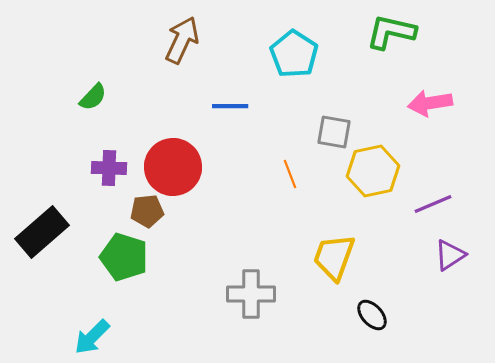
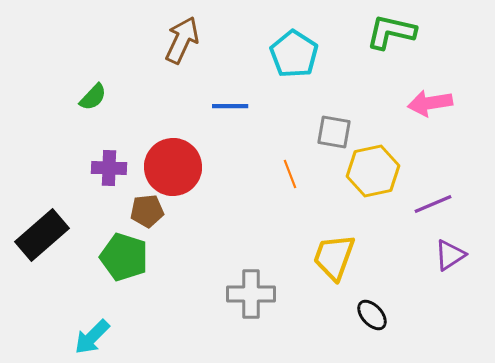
black rectangle: moved 3 px down
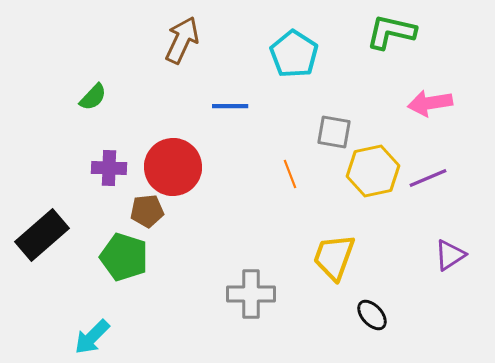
purple line: moved 5 px left, 26 px up
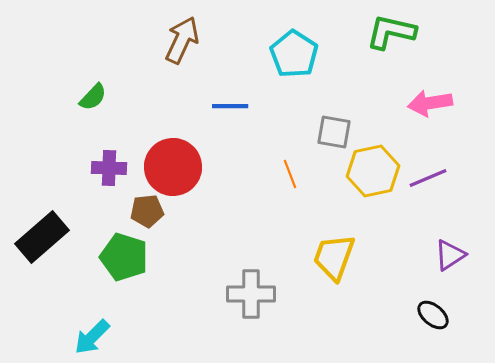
black rectangle: moved 2 px down
black ellipse: moved 61 px right; rotated 8 degrees counterclockwise
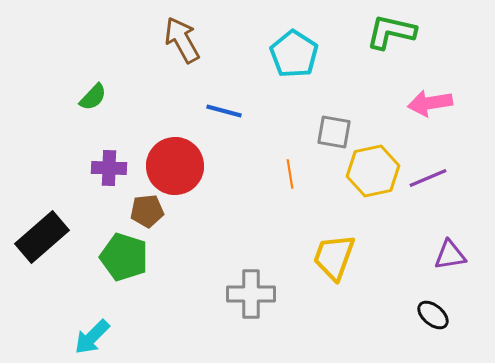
brown arrow: rotated 54 degrees counterclockwise
blue line: moved 6 px left, 5 px down; rotated 15 degrees clockwise
red circle: moved 2 px right, 1 px up
orange line: rotated 12 degrees clockwise
purple triangle: rotated 24 degrees clockwise
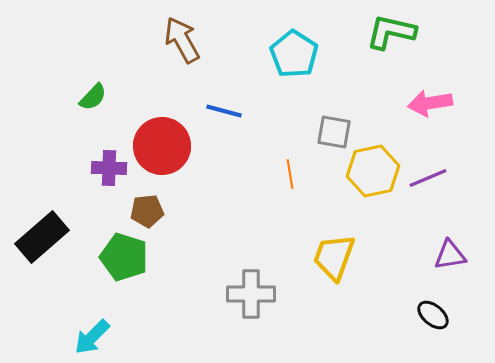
red circle: moved 13 px left, 20 px up
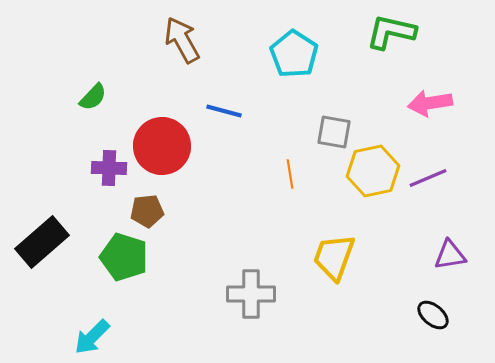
black rectangle: moved 5 px down
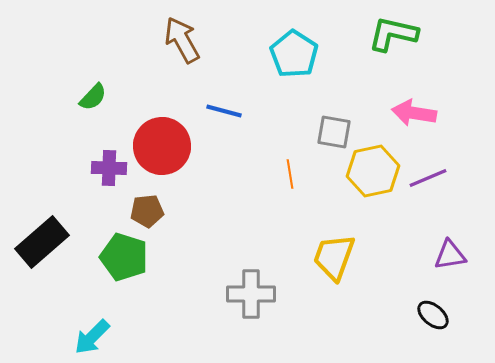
green L-shape: moved 2 px right, 2 px down
pink arrow: moved 16 px left, 10 px down; rotated 18 degrees clockwise
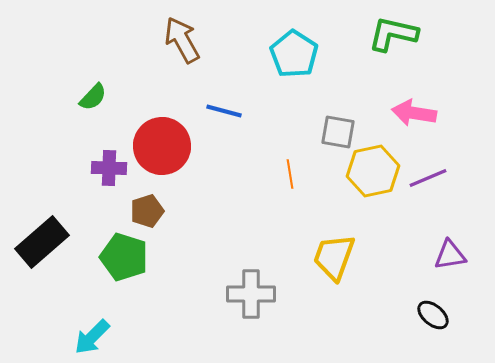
gray square: moved 4 px right
brown pentagon: rotated 12 degrees counterclockwise
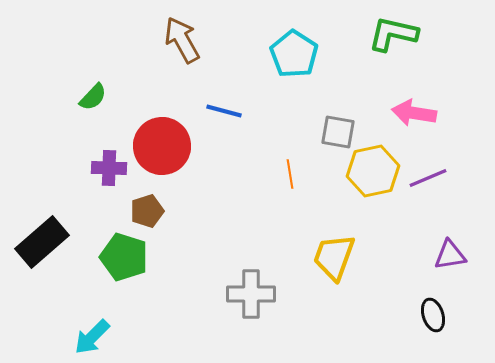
black ellipse: rotated 32 degrees clockwise
